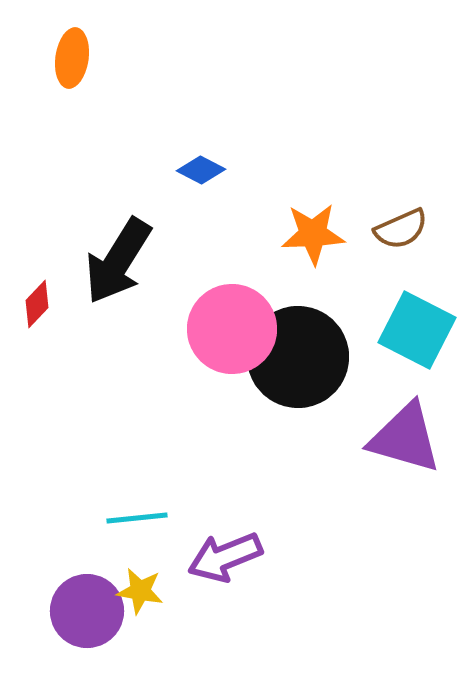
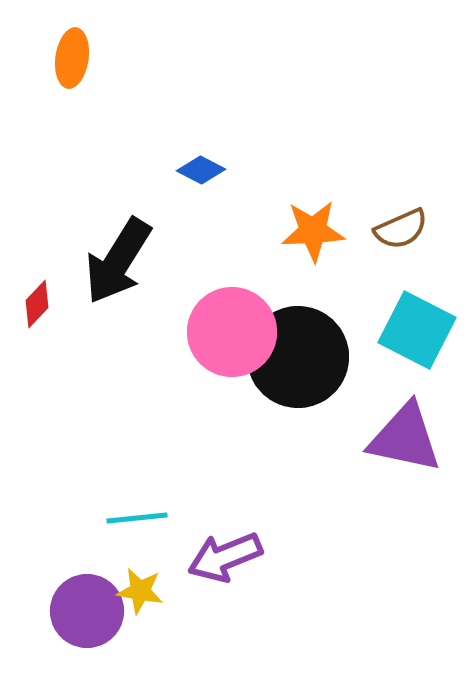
orange star: moved 3 px up
pink circle: moved 3 px down
purple triangle: rotated 4 degrees counterclockwise
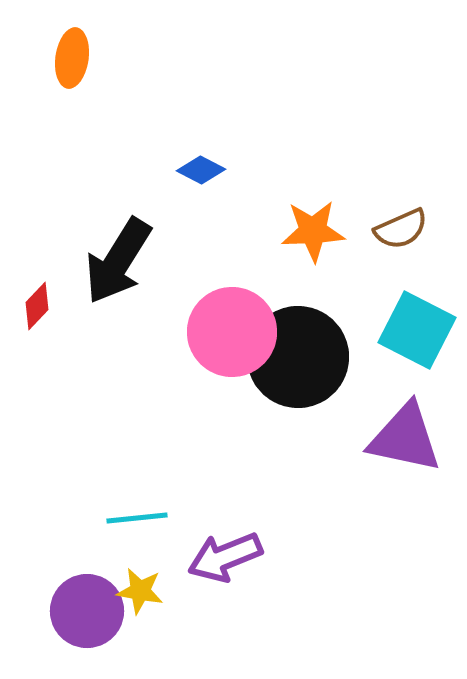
red diamond: moved 2 px down
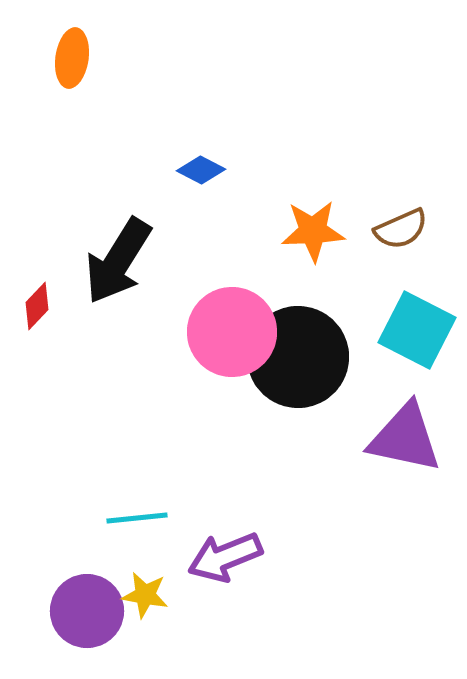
yellow star: moved 5 px right, 4 px down
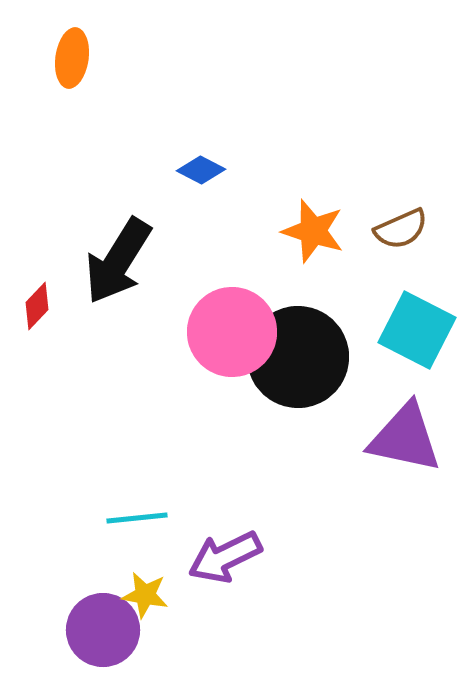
orange star: rotated 20 degrees clockwise
purple arrow: rotated 4 degrees counterclockwise
purple circle: moved 16 px right, 19 px down
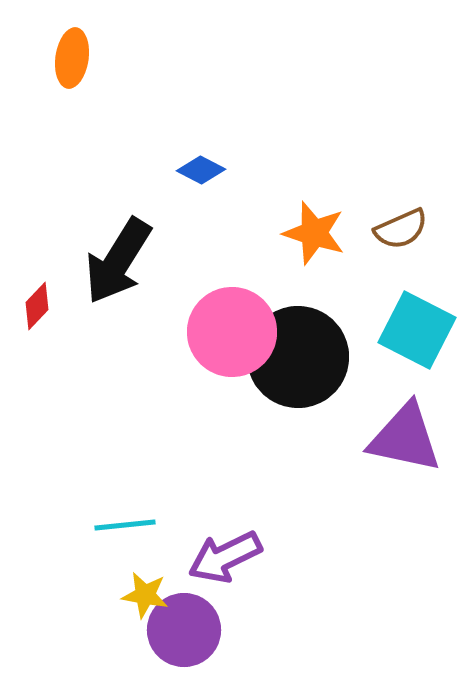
orange star: moved 1 px right, 2 px down
cyan line: moved 12 px left, 7 px down
purple circle: moved 81 px right
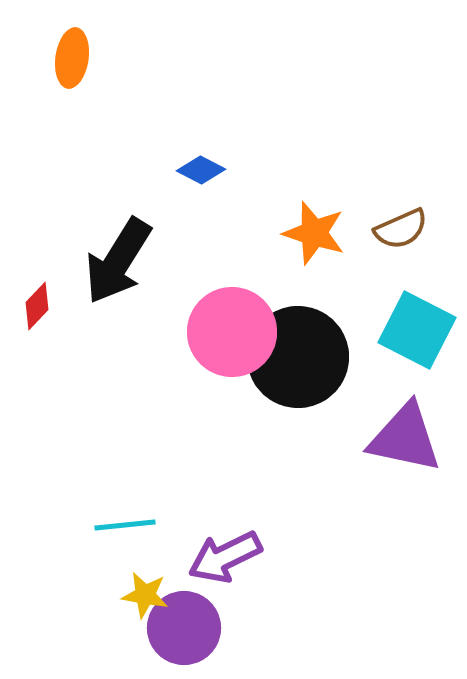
purple circle: moved 2 px up
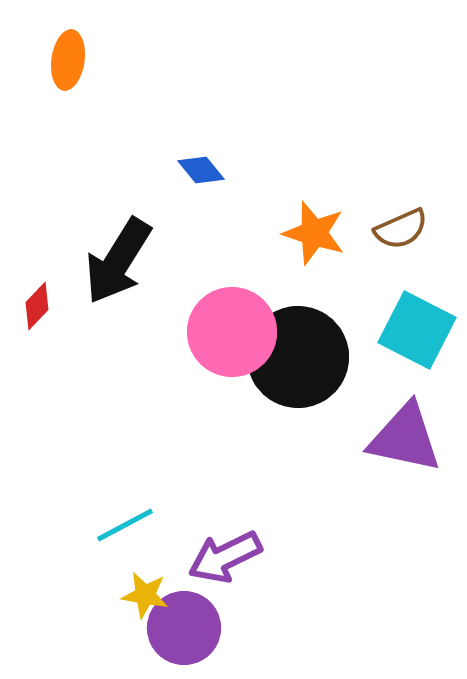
orange ellipse: moved 4 px left, 2 px down
blue diamond: rotated 24 degrees clockwise
cyan line: rotated 22 degrees counterclockwise
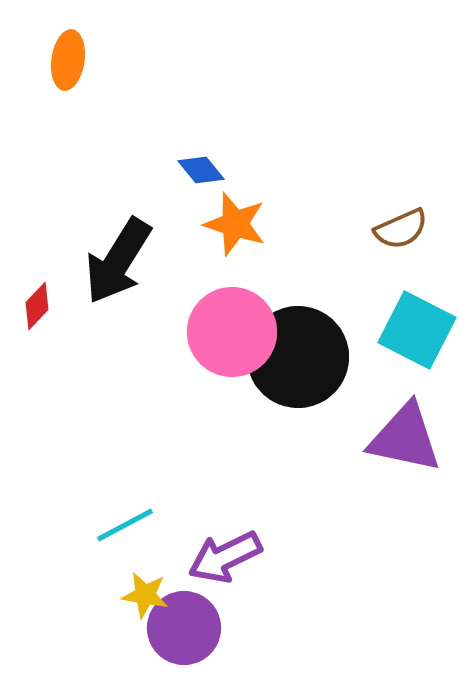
orange star: moved 79 px left, 9 px up
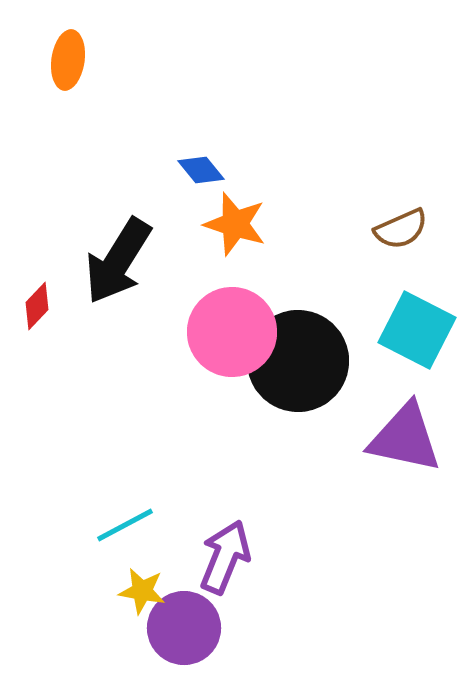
black circle: moved 4 px down
purple arrow: rotated 138 degrees clockwise
yellow star: moved 3 px left, 4 px up
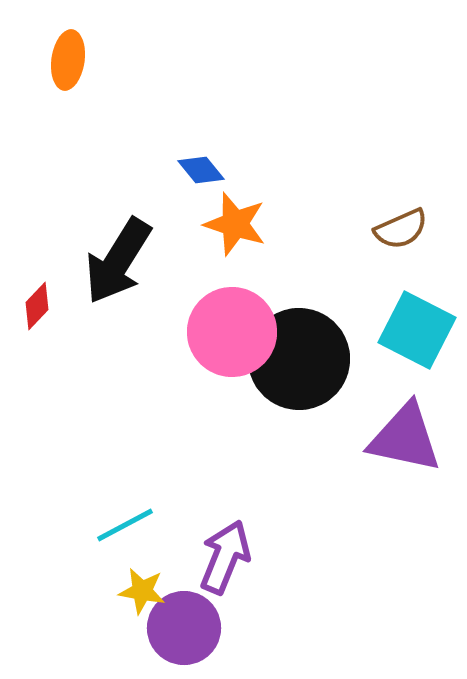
black circle: moved 1 px right, 2 px up
